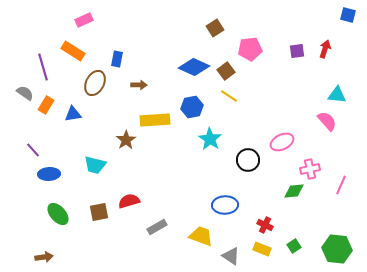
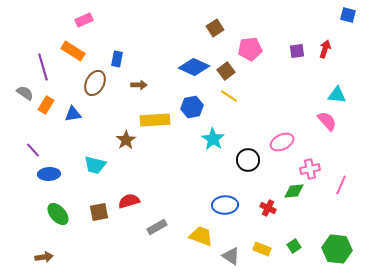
cyan star at (210, 139): moved 3 px right
red cross at (265, 225): moved 3 px right, 17 px up
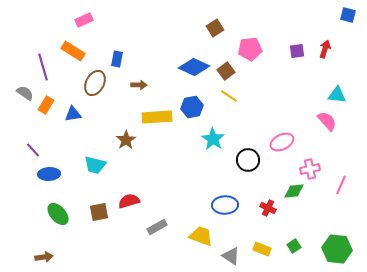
yellow rectangle at (155, 120): moved 2 px right, 3 px up
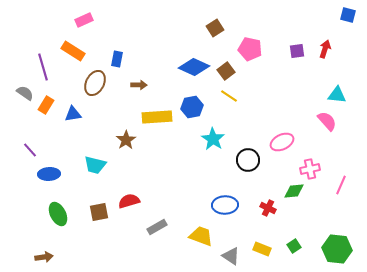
pink pentagon at (250, 49): rotated 20 degrees clockwise
purple line at (33, 150): moved 3 px left
green ellipse at (58, 214): rotated 15 degrees clockwise
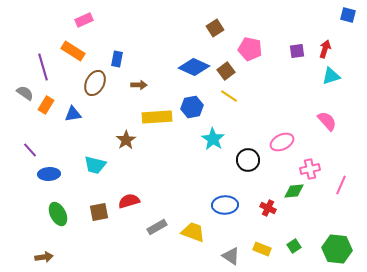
cyan triangle at (337, 95): moved 6 px left, 19 px up; rotated 24 degrees counterclockwise
yellow trapezoid at (201, 236): moved 8 px left, 4 px up
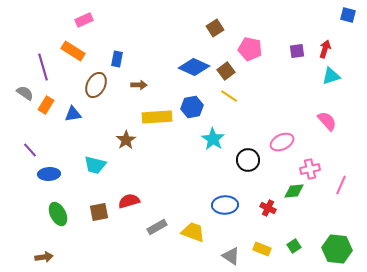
brown ellipse at (95, 83): moved 1 px right, 2 px down
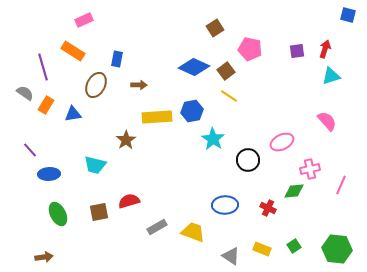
blue hexagon at (192, 107): moved 4 px down
